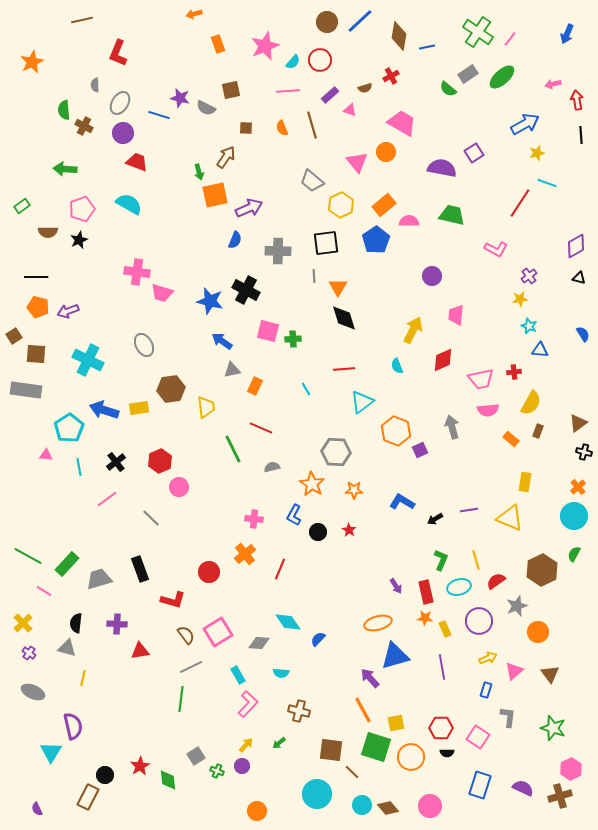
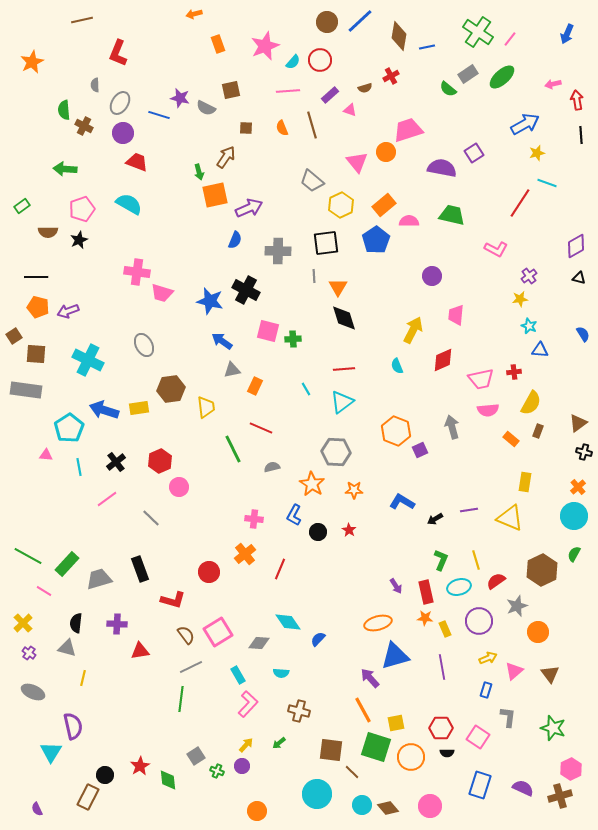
pink trapezoid at (402, 123): moved 6 px right, 7 px down; rotated 48 degrees counterclockwise
cyan triangle at (362, 402): moved 20 px left
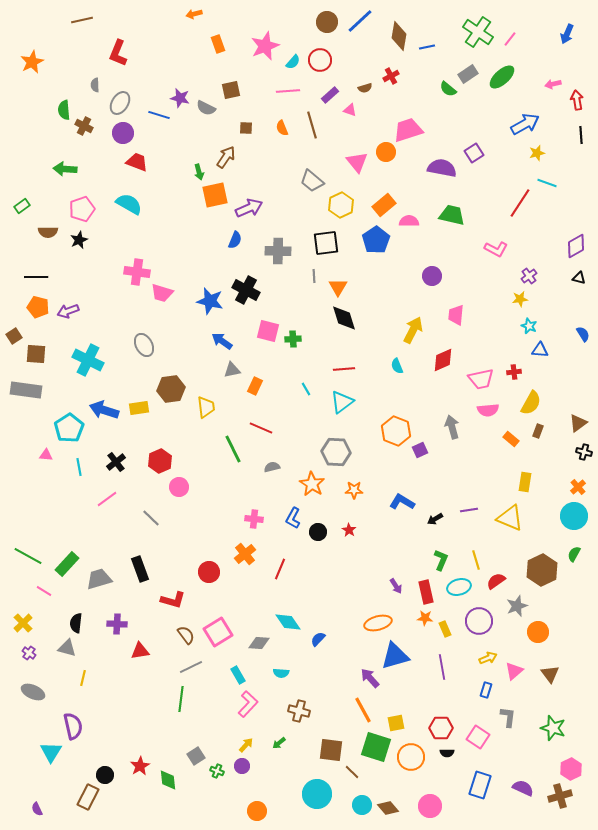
blue L-shape at (294, 515): moved 1 px left, 3 px down
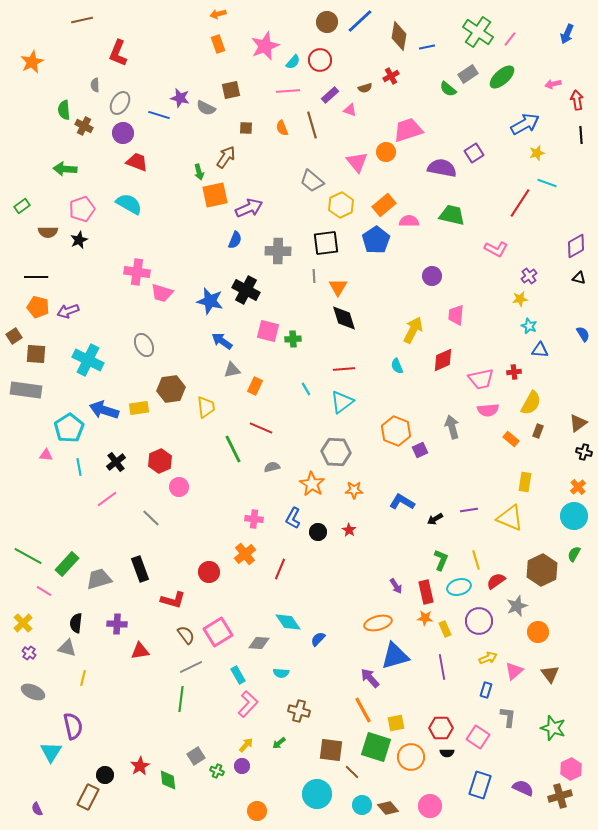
orange arrow at (194, 14): moved 24 px right
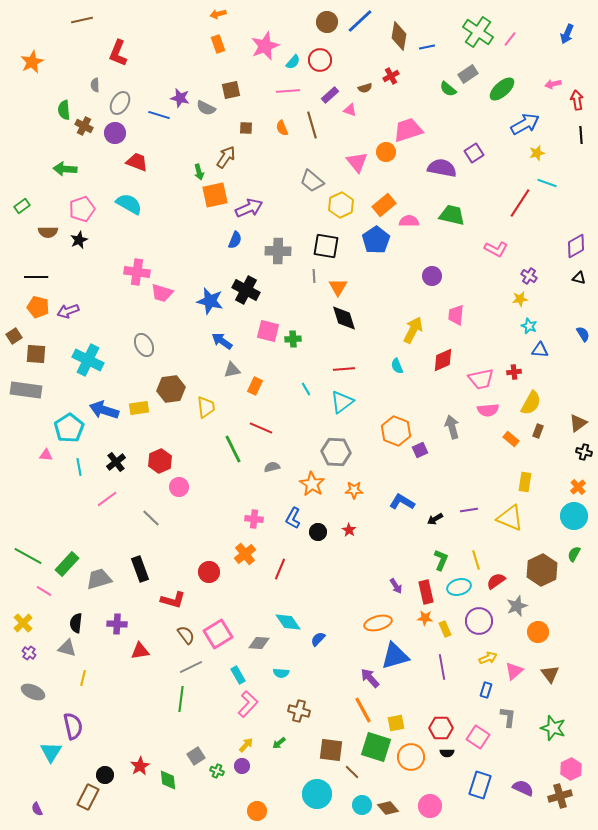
green ellipse at (502, 77): moved 12 px down
purple circle at (123, 133): moved 8 px left
black square at (326, 243): moved 3 px down; rotated 16 degrees clockwise
purple cross at (529, 276): rotated 21 degrees counterclockwise
pink square at (218, 632): moved 2 px down
